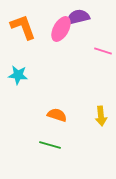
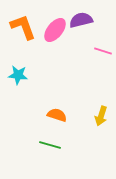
purple semicircle: moved 3 px right, 3 px down
pink ellipse: moved 6 px left, 1 px down; rotated 10 degrees clockwise
yellow arrow: rotated 24 degrees clockwise
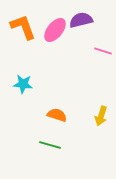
cyan star: moved 5 px right, 9 px down
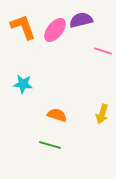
yellow arrow: moved 1 px right, 2 px up
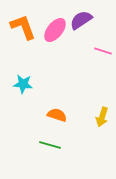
purple semicircle: rotated 20 degrees counterclockwise
yellow arrow: moved 3 px down
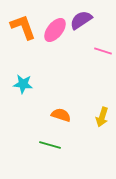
orange semicircle: moved 4 px right
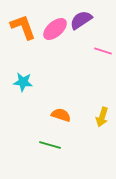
pink ellipse: moved 1 px up; rotated 10 degrees clockwise
cyan star: moved 2 px up
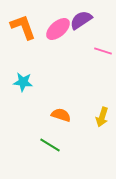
pink ellipse: moved 3 px right
green line: rotated 15 degrees clockwise
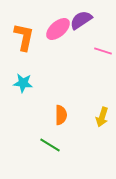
orange L-shape: moved 1 px right, 10 px down; rotated 32 degrees clockwise
cyan star: moved 1 px down
orange semicircle: rotated 72 degrees clockwise
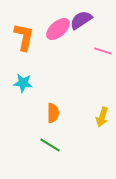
orange semicircle: moved 8 px left, 2 px up
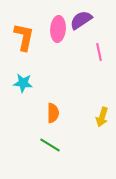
pink ellipse: rotated 45 degrees counterclockwise
pink line: moved 4 px left, 1 px down; rotated 60 degrees clockwise
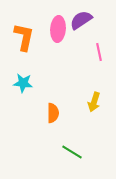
yellow arrow: moved 8 px left, 15 px up
green line: moved 22 px right, 7 px down
